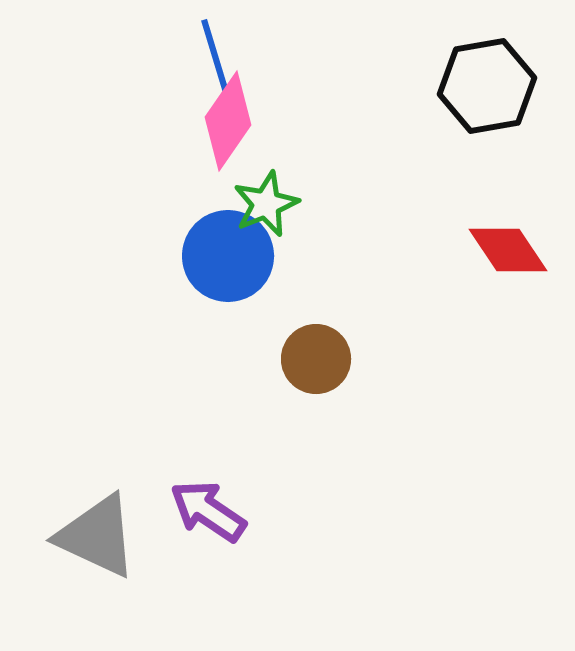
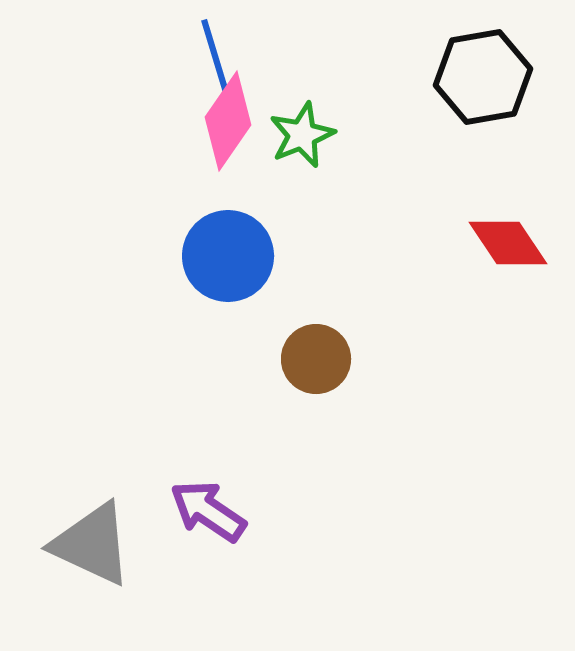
black hexagon: moved 4 px left, 9 px up
green star: moved 36 px right, 69 px up
red diamond: moved 7 px up
gray triangle: moved 5 px left, 8 px down
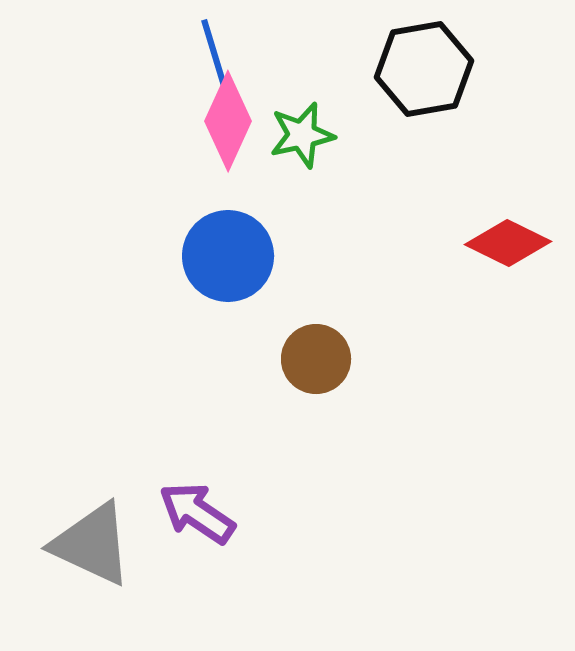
black hexagon: moved 59 px left, 8 px up
pink diamond: rotated 10 degrees counterclockwise
green star: rotated 10 degrees clockwise
red diamond: rotated 30 degrees counterclockwise
purple arrow: moved 11 px left, 2 px down
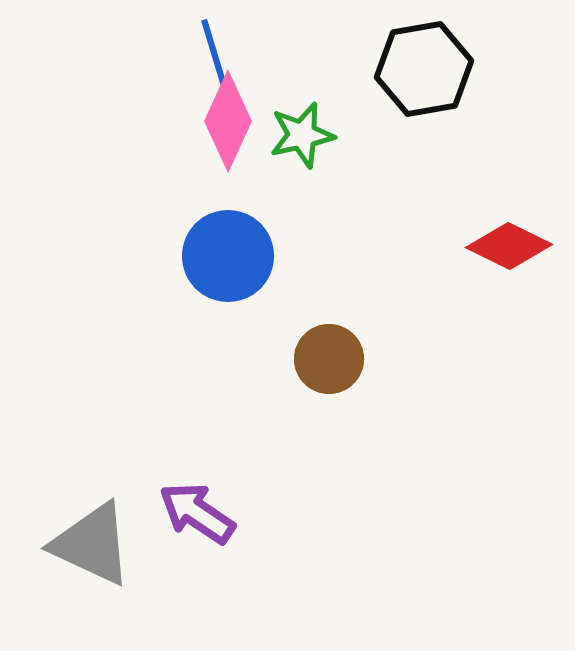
red diamond: moved 1 px right, 3 px down
brown circle: moved 13 px right
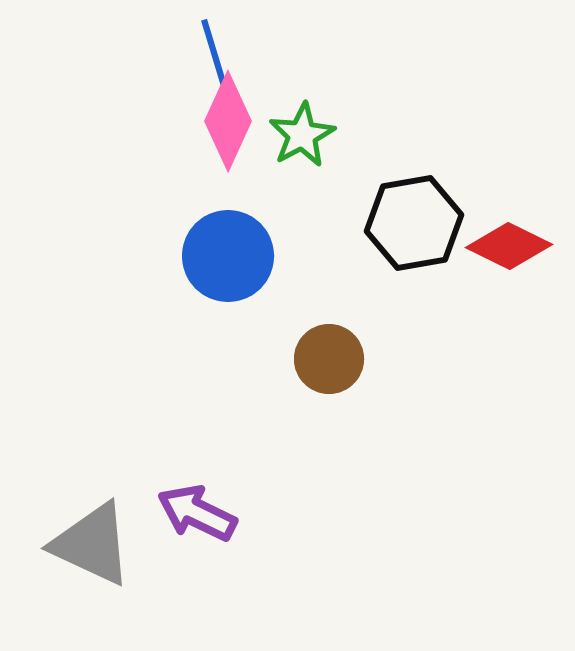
black hexagon: moved 10 px left, 154 px down
green star: rotated 16 degrees counterclockwise
purple arrow: rotated 8 degrees counterclockwise
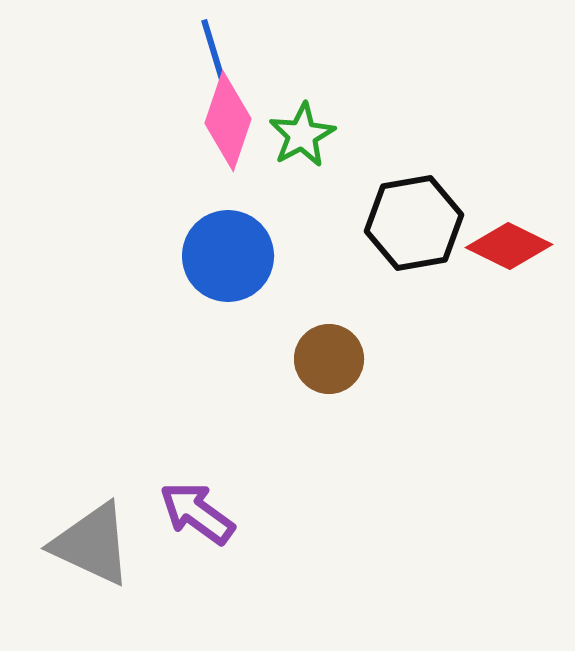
pink diamond: rotated 6 degrees counterclockwise
purple arrow: rotated 10 degrees clockwise
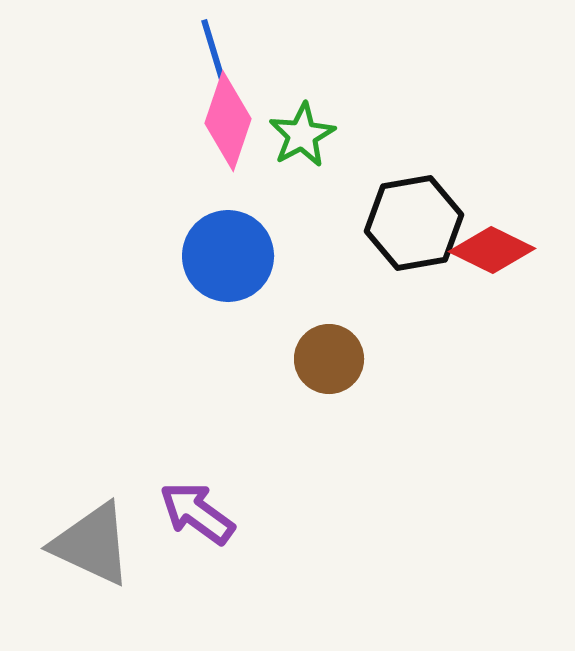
red diamond: moved 17 px left, 4 px down
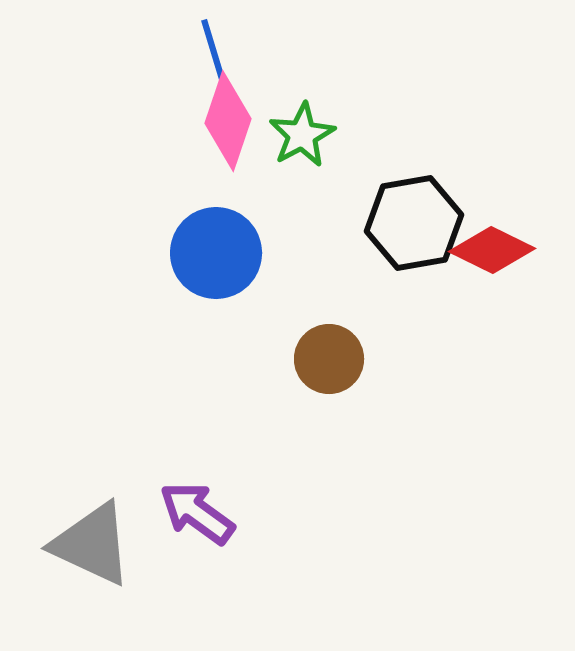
blue circle: moved 12 px left, 3 px up
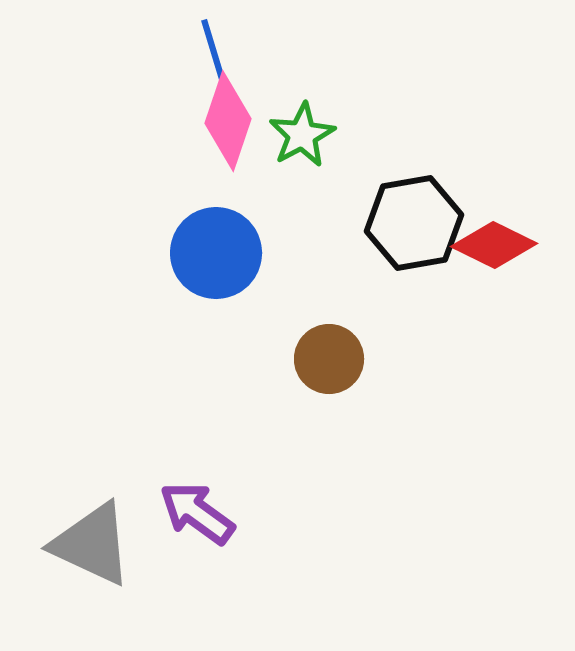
red diamond: moved 2 px right, 5 px up
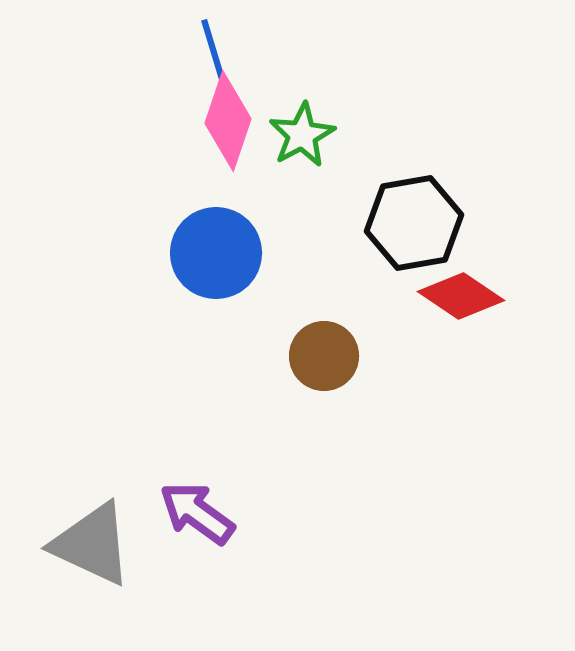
red diamond: moved 33 px left, 51 px down; rotated 8 degrees clockwise
brown circle: moved 5 px left, 3 px up
